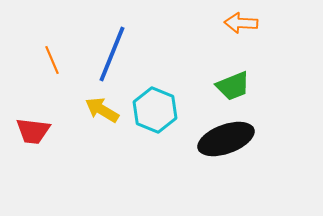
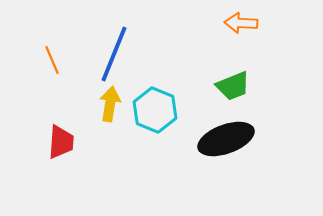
blue line: moved 2 px right
yellow arrow: moved 8 px right, 6 px up; rotated 68 degrees clockwise
red trapezoid: moved 28 px right, 11 px down; rotated 93 degrees counterclockwise
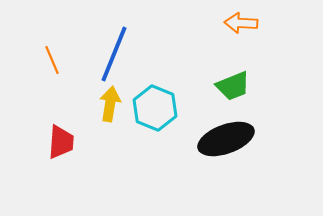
cyan hexagon: moved 2 px up
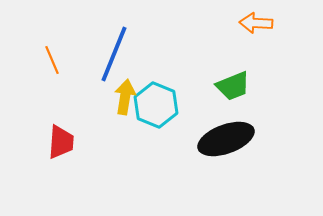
orange arrow: moved 15 px right
yellow arrow: moved 15 px right, 7 px up
cyan hexagon: moved 1 px right, 3 px up
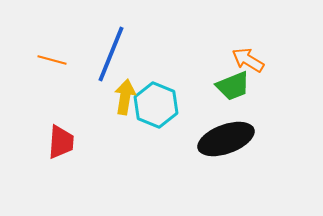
orange arrow: moved 8 px left, 37 px down; rotated 28 degrees clockwise
blue line: moved 3 px left
orange line: rotated 52 degrees counterclockwise
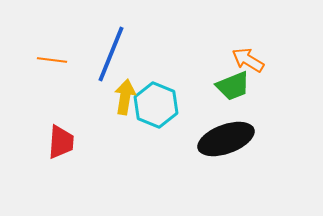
orange line: rotated 8 degrees counterclockwise
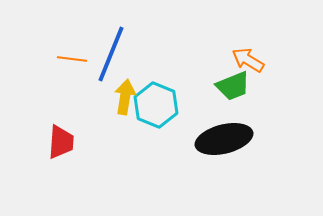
orange line: moved 20 px right, 1 px up
black ellipse: moved 2 px left; rotated 6 degrees clockwise
